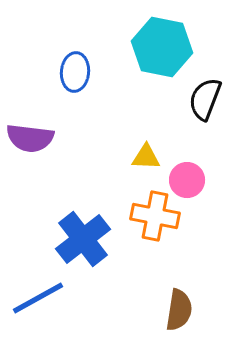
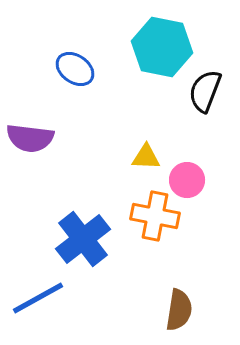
blue ellipse: moved 3 px up; rotated 60 degrees counterclockwise
black semicircle: moved 8 px up
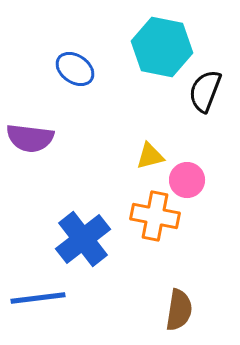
yellow triangle: moved 4 px right, 1 px up; rotated 16 degrees counterclockwise
blue line: rotated 22 degrees clockwise
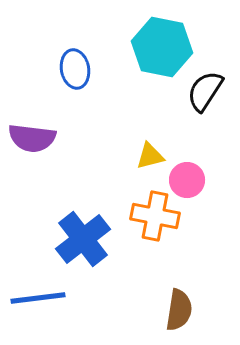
blue ellipse: rotated 45 degrees clockwise
black semicircle: rotated 12 degrees clockwise
purple semicircle: moved 2 px right
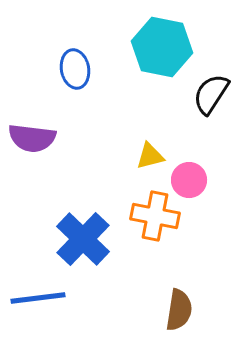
black semicircle: moved 6 px right, 3 px down
pink circle: moved 2 px right
blue cross: rotated 8 degrees counterclockwise
